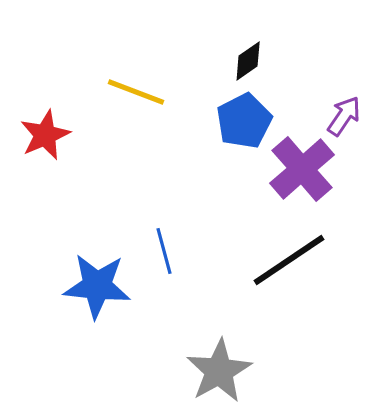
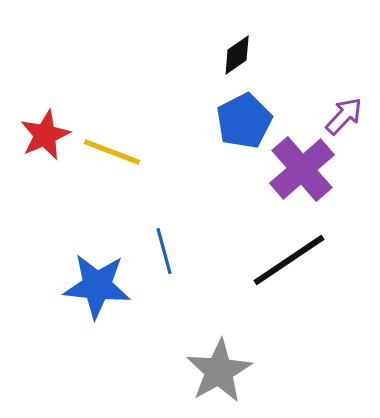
black diamond: moved 11 px left, 6 px up
yellow line: moved 24 px left, 60 px down
purple arrow: rotated 9 degrees clockwise
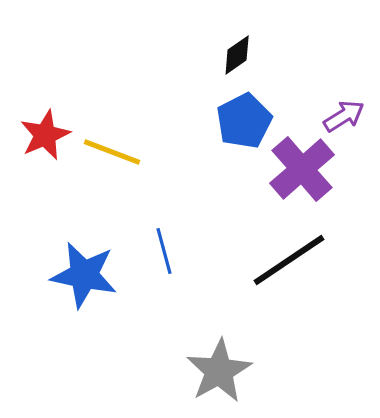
purple arrow: rotated 15 degrees clockwise
blue star: moved 13 px left, 11 px up; rotated 6 degrees clockwise
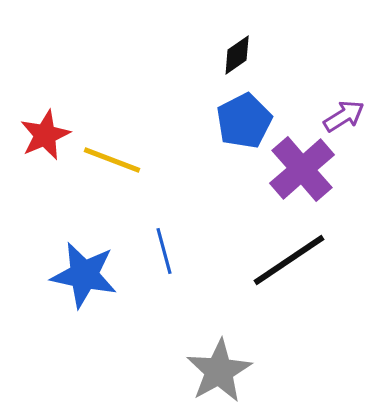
yellow line: moved 8 px down
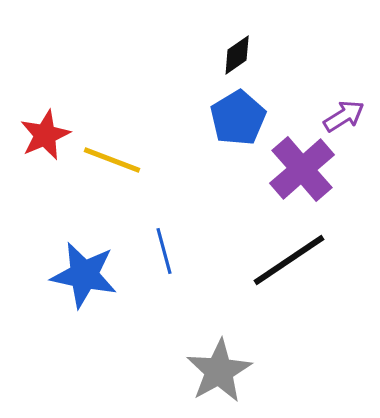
blue pentagon: moved 6 px left, 3 px up; rotated 4 degrees counterclockwise
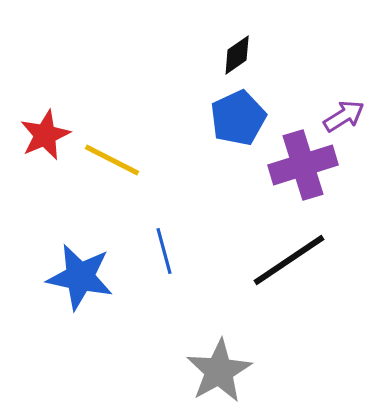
blue pentagon: rotated 6 degrees clockwise
yellow line: rotated 6 degrees clockwise
purple cross: moved 1 px right, 4 px up; rotated 24 degrees clockwise
blue star: moved 4 px left, 2 px down
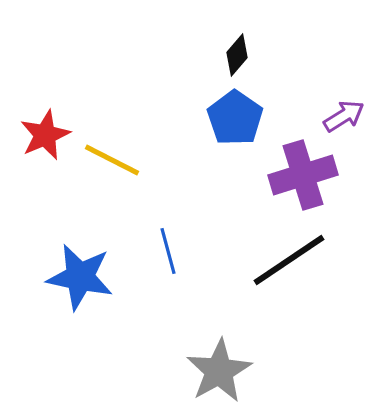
black diamond: rotated 15 degrees counterclockwise
blue pentagon: moved 3 px left; rotated 12 degrees counterclockwise
purple cross: moved 10 px down
blue line: moved 4 px right
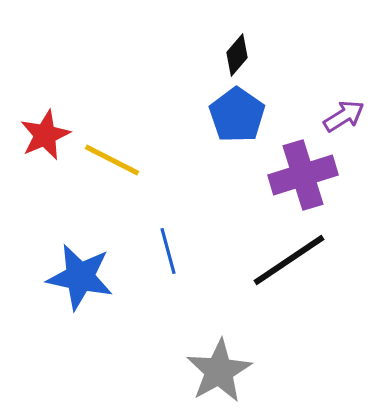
blue pentagon: moved 2 px right, 3 px up
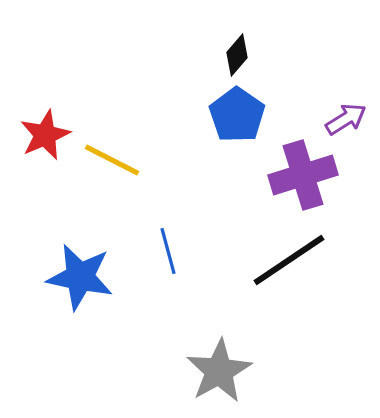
purple arrow: moved 2 px right, 3 px down
